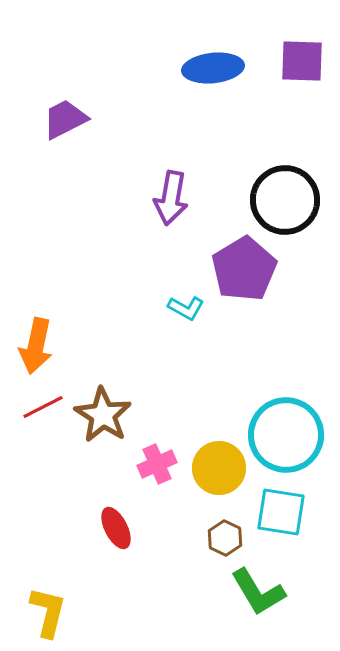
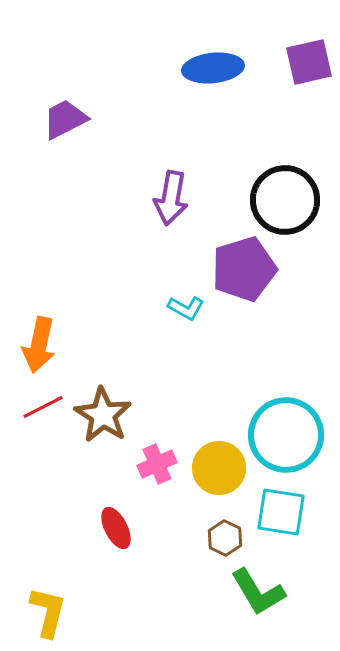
purple square: moved 7 px right, 1 px down; rotated 15 degrees counterclockwise
purple pentagon: rotated 14 degrees clockwise
orange arrow: moved 3 px right, 1 px up
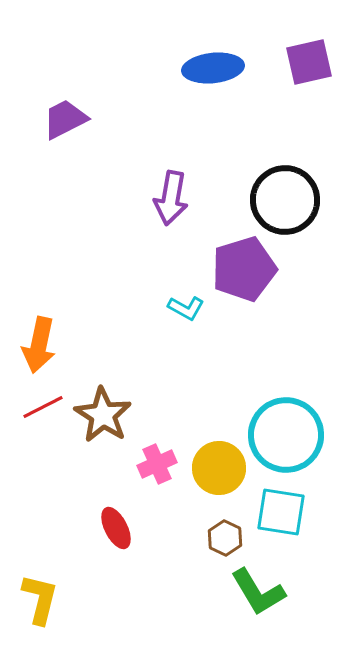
yellow L-shape: moved 8 px left, 13 px up
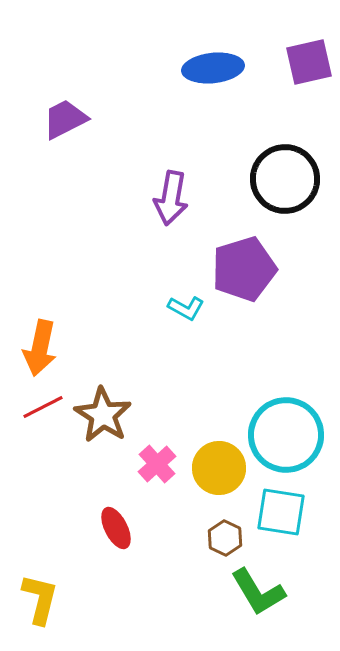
black circle: moved 21 px up
orange arrow: moved 1 px right, 3 px down
pink cross: rotated 18 degrees counterclockwise
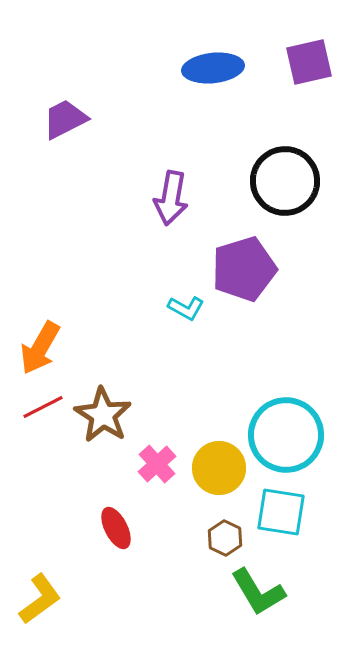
black circle: moved 2 px down
orange arrow: rotated 18 degrees clockwise
yellow L-shape: rotated 40 degrees clockwise
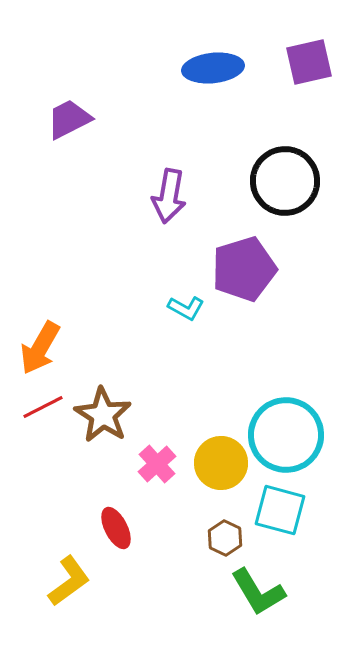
purple trapezoid: moved 4 px right
purple arrow: moved 2 px left, 2 px up
yellow circle: moved 2 px right, 5 px up
cyan square: moved 1 px left, 2 px up; rotated 6 degrees clockwise
yellow L-shape: moved 29 px right, 18 px up
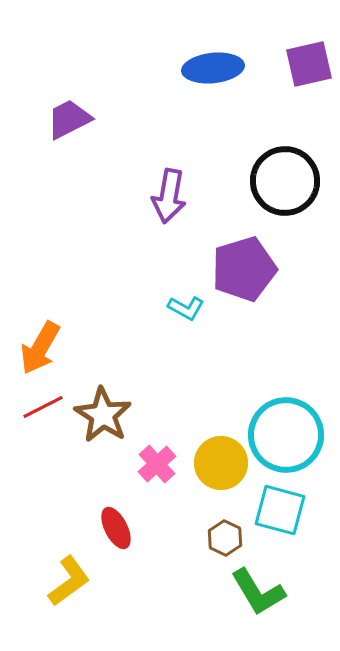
purple square: moved 2 px down
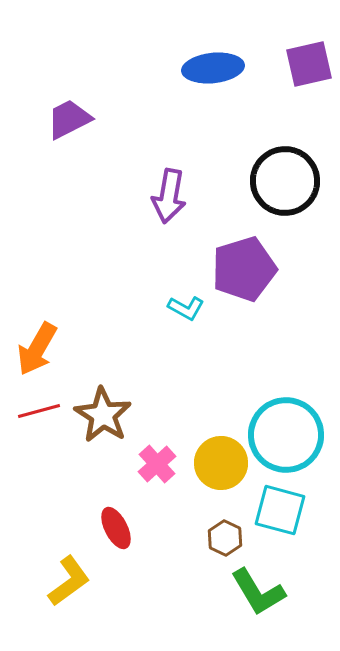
orange arrow: moved 3 px left, 1 px down
red line: moved 4 px left, 4 px down; rotated 12 degrees clockwise
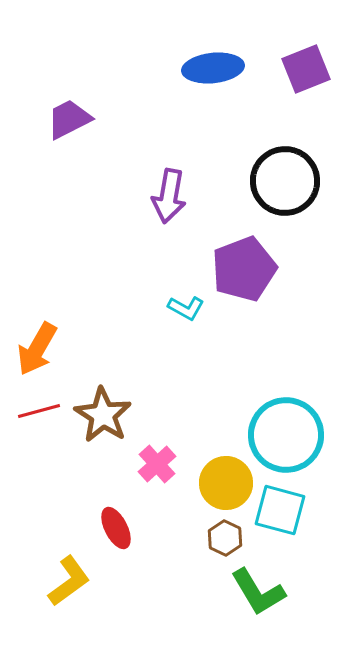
purple square: moved 3 px left, 5 px down; rotated 9 degrees counterclockwise
purple pentagon: rotated 4 degrees counterclockwise
yellow circle: moved 5 px right, 20 px down
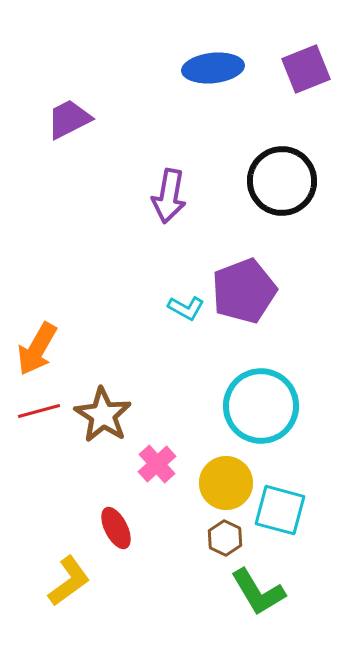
black circle: moved 3 px left
purple pentagon: moved 22 px down
cyan circle: moved 25 px left, 29 px up
